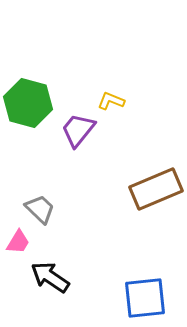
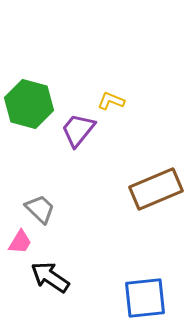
green hexagon: moved 1 px right, 1 px down
pink trapezoid: moved 2 px right
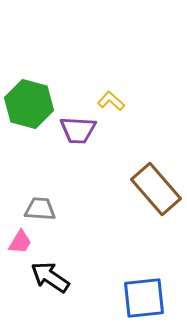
yellow L-shape: rotated 20 degrees clockwise
purple trapezoid: rotated 126 degrees counterclockwise
brown rectangle: rotated 72 degrees clockwise
gray trapezoid: rotated 40 degrees counterclockwise
blue square: moved 1 px left
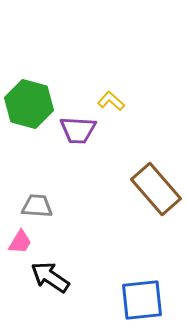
gray trapezoid: moved 3 px left, 3 px up
blue square: moved 2 px left, 2 px down
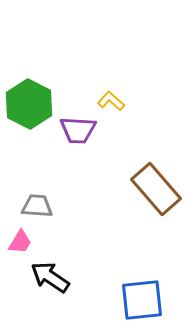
green hexagon: rotated 12 degrees clockwise
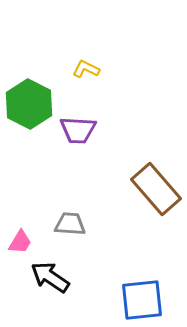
yellow L-shape: moved 25 px left, 32 px up; rotated 16 degrees counterclockwise
gray trapezoid: moved 33 px right, 18 px down
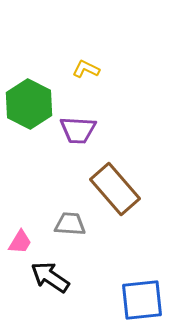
brown rectangle: moved 41 px left
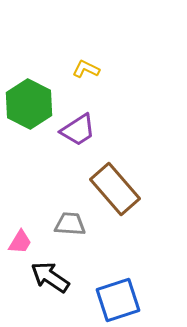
purple trapezoid: rotated 36 degrees counterclockwise
blue square: moved 24 px left; rotated 12 degrees counterclockwise
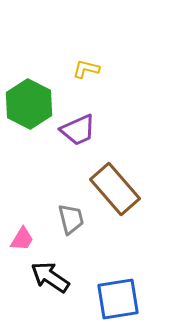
yellow L-shape: rotated 12 degrees counterclockwise
purple trapezoid: rotated 9 degrees clockwise
gray trapezoid: moved 1 px right, 5 px up; rotated 72 degrees clockwise
pink trapezoid: moved 2 px right, 3 px up
blue square: moved 1 px up; rotated 9 degrees clockwise
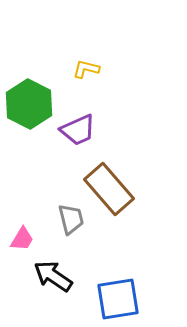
brown rectangle: moved 6 px left
black arrow: moved 3 px right, 1 px up
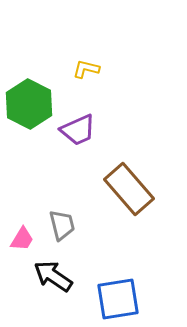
brown rectangle: moved 20 px right
gray trapezoid: moved 9 px left, 6 px down
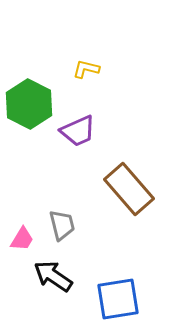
purple trapezoid: moved 1 px down
